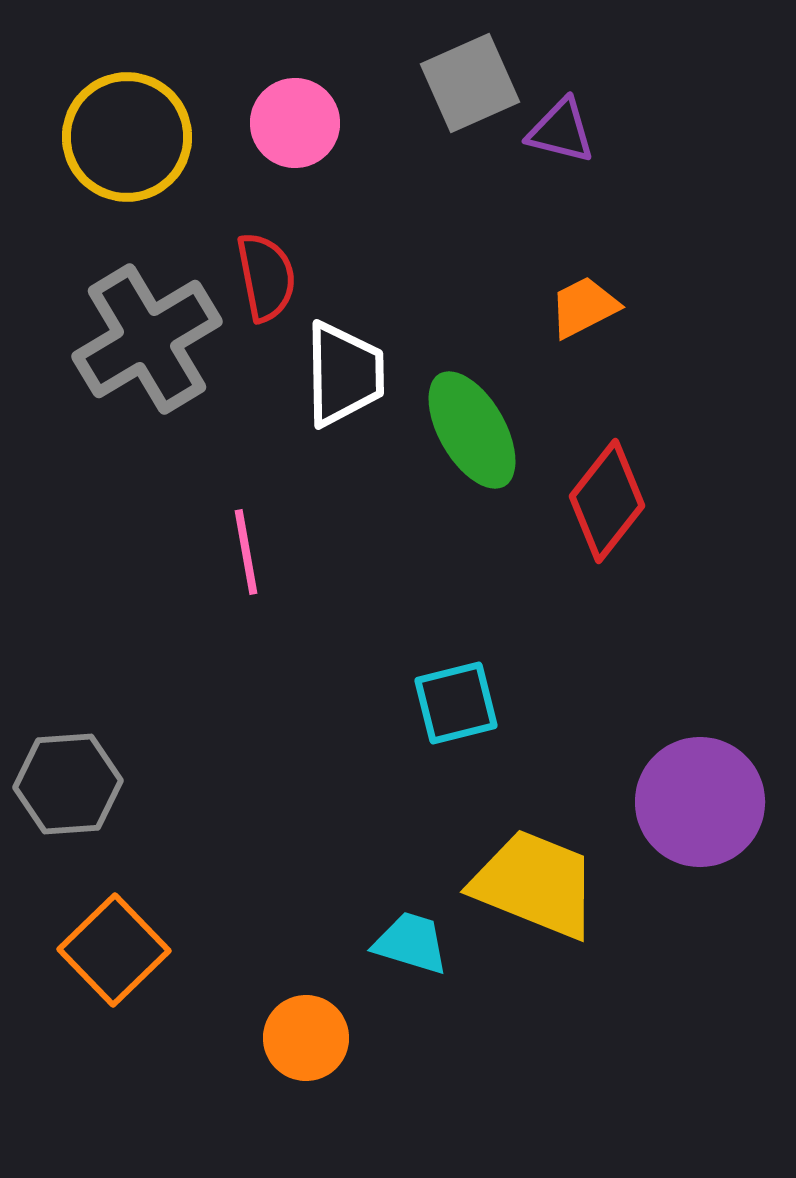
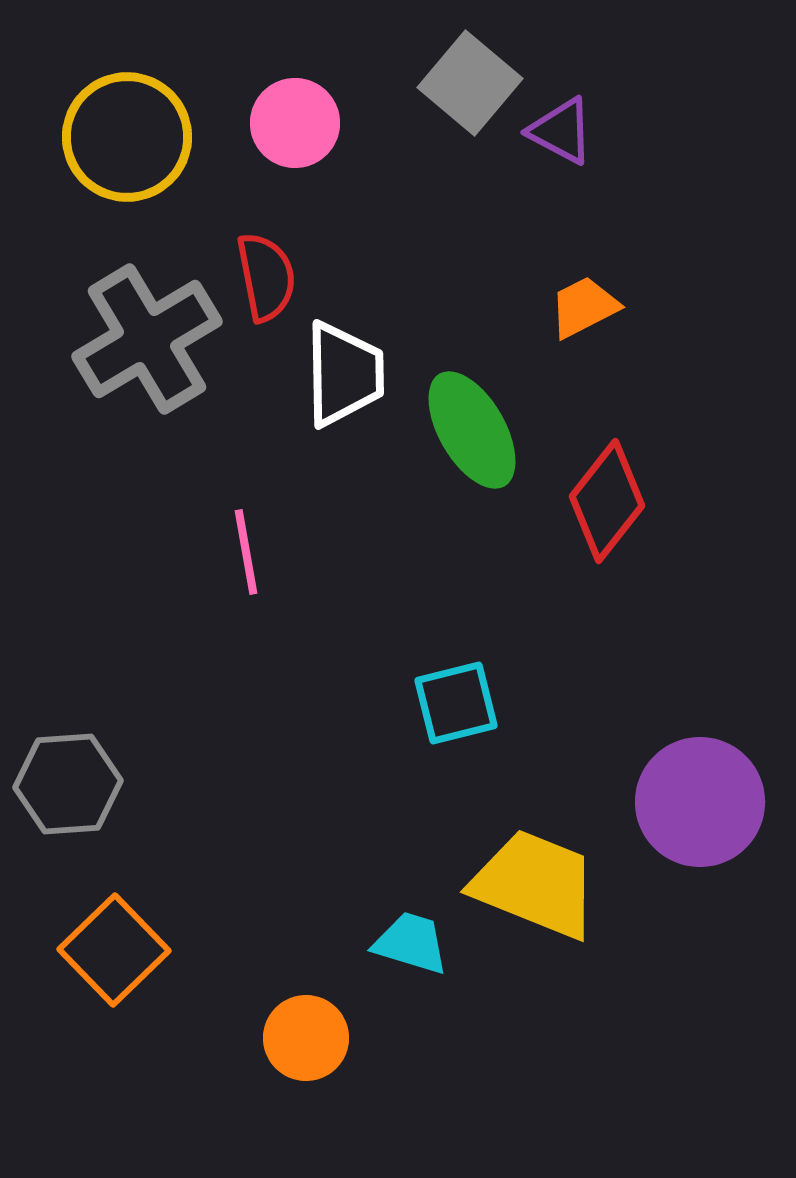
gray square: rotated 26 degrees counterclockwise
purple triangle: rotated 14 degrees clockwise
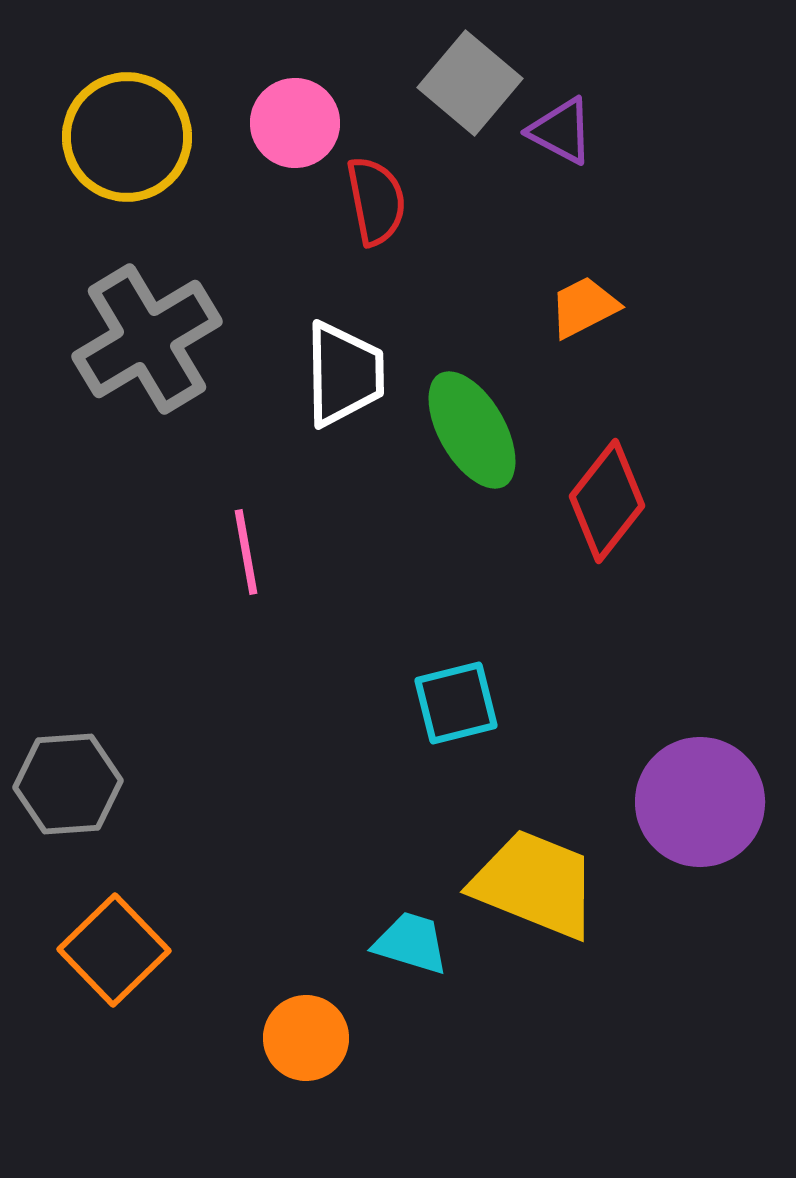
red semicircle: moved 110 px right, 76 px up
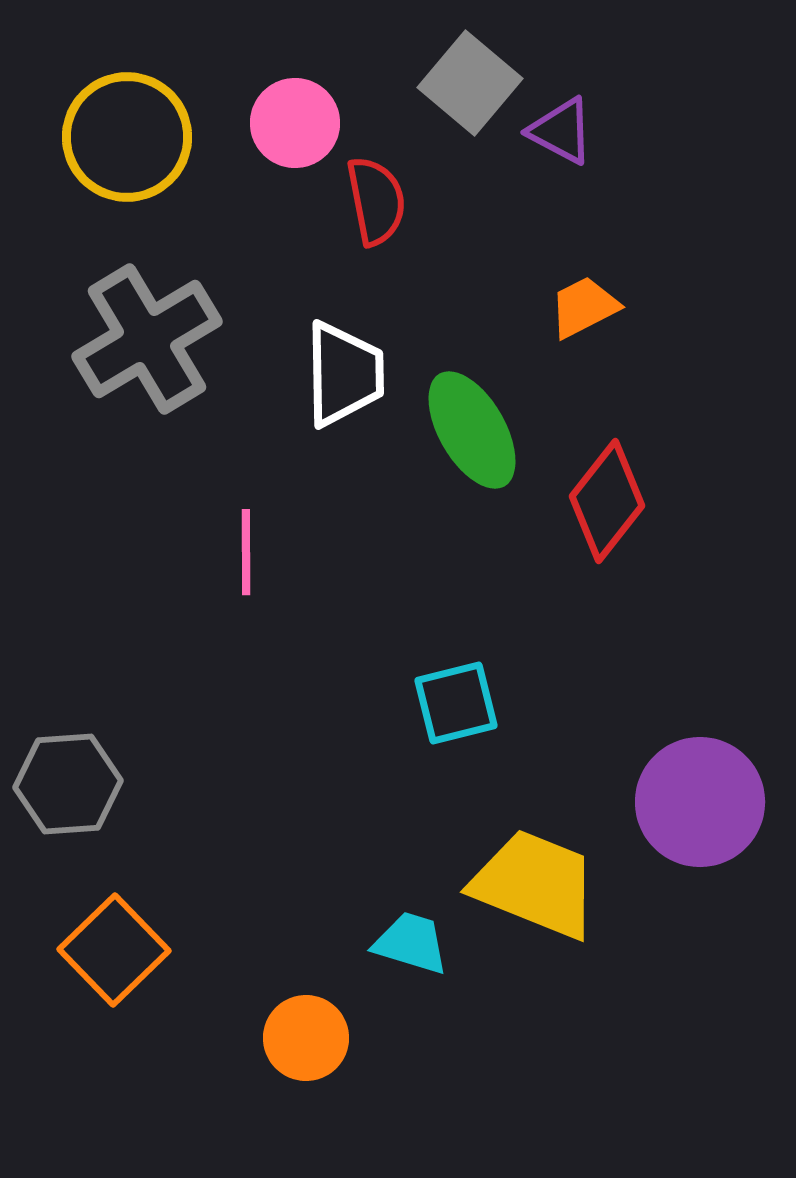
pink line: rotated 10 degrees clockwise
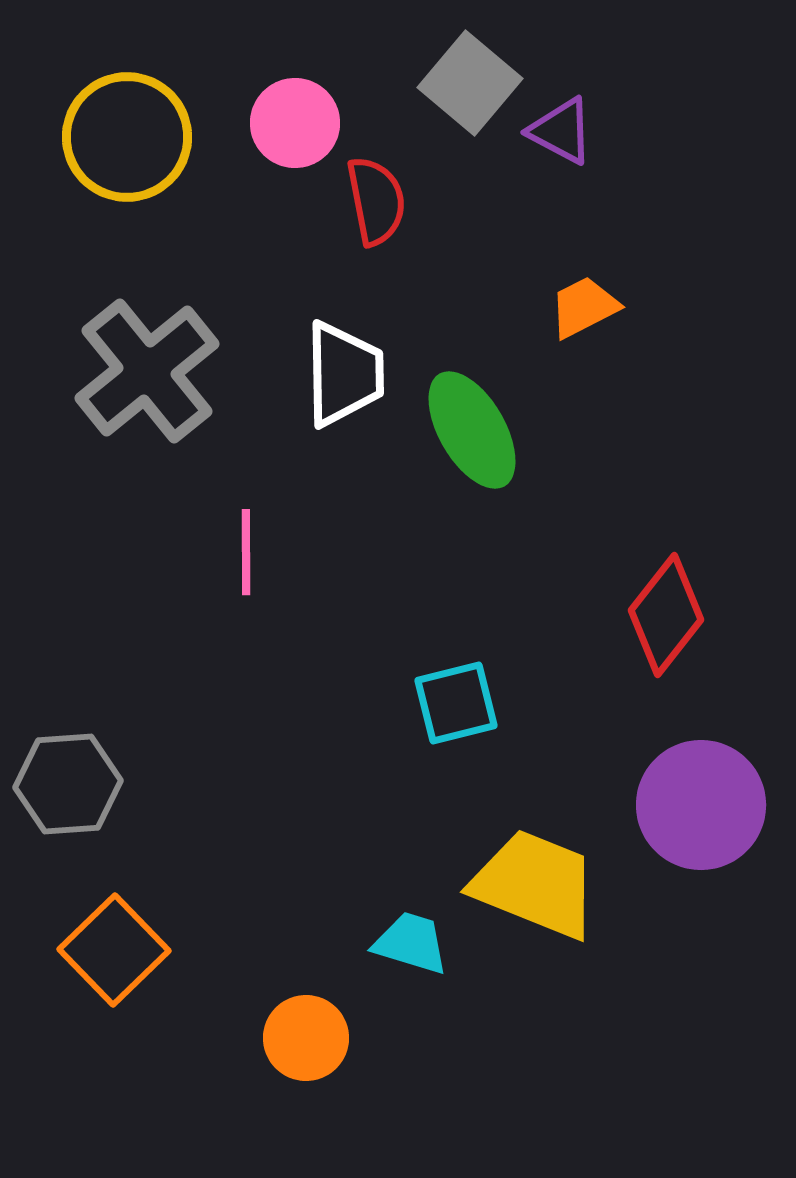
gray cross: moved 32 px down; rotated 8 degrees counterclockwise
red diamond: moved 59 px right, 114 px down
purple circle: moved 1 px right, 3 px down
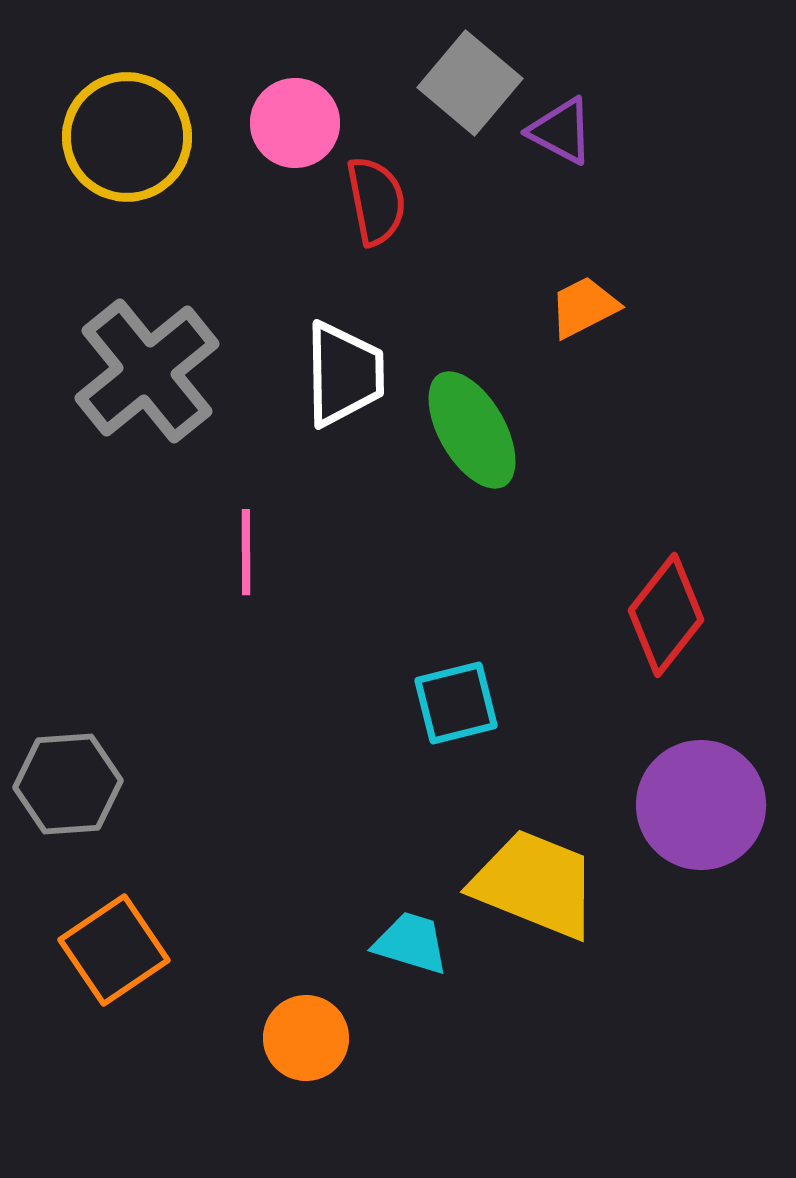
orange square: rotated 10 degrees clockwise
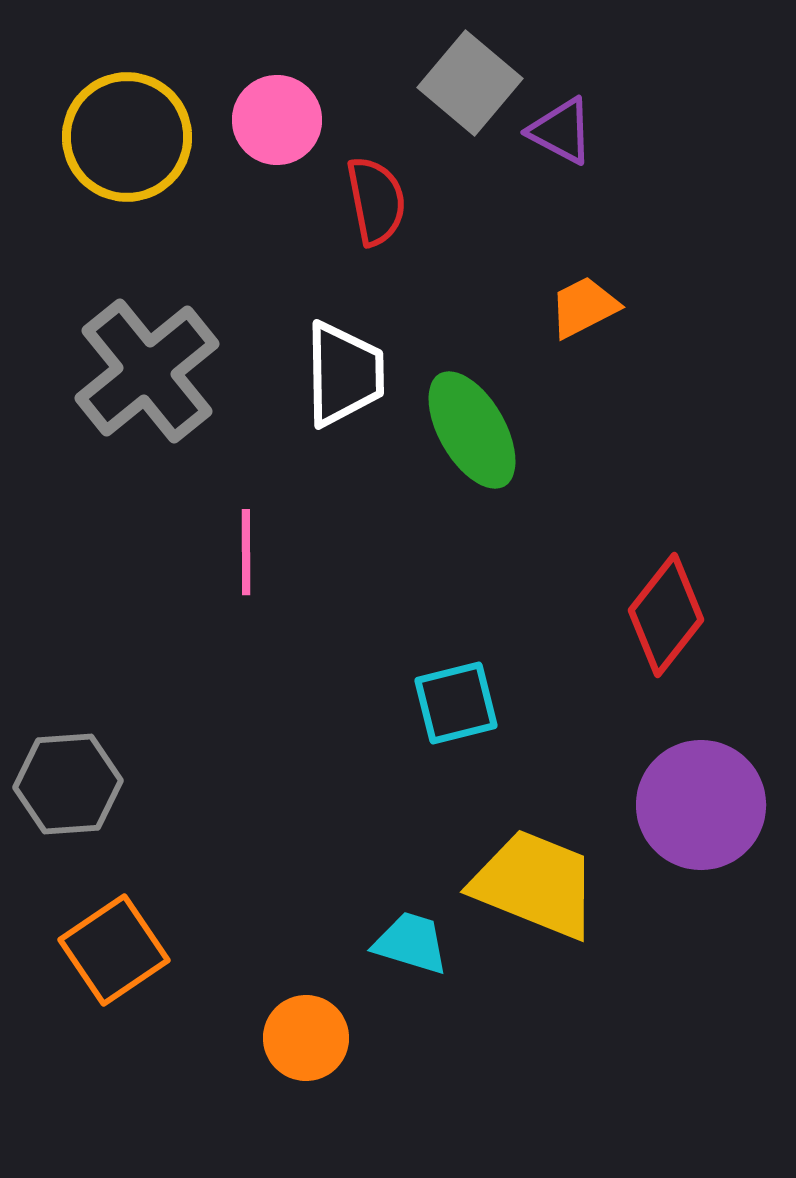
pink circle: moved 18 px left, 3 px up
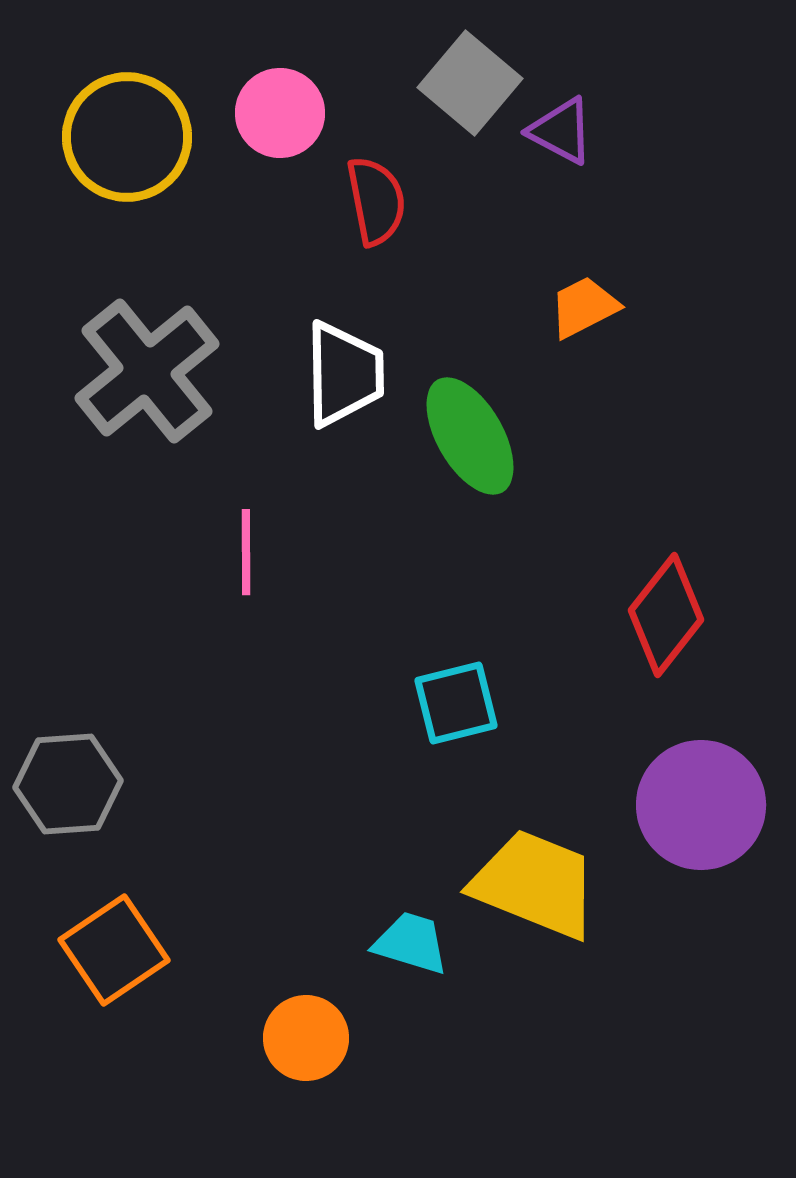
pink circle: moved 3 px right, 7 px up
green ellipse: moved 2 px left, 6 px down
